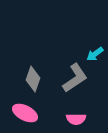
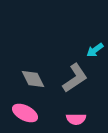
cyan arrow: moved 4 px up
gray diamond: rotated 45 degrees counterclockwise
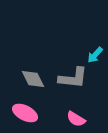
cyan arrow: moved 5 px down; rotated 12 degrees counterclockwise
gray L-shape: moved 2 px left; rotated 40 degrees clockwise
pink semicircle: rotated 30 degrees clockwise
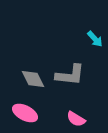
cyan arrow: moved 16 px up; rotated 84 degrees counterclockwise
gray L-shape: moved 3 px left, 3 px up
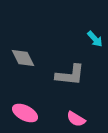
gray diamond: moved 10 px left, 21 px up
